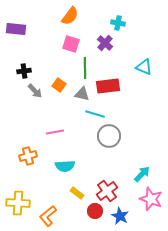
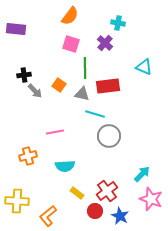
black cross: moved 4 px down
yellow cross: moved 1 px left, 2 px up
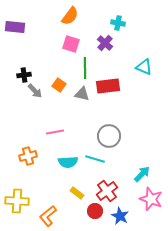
purple rectangle: moved 1 px left, 2 px up
cyan line: moved 45 px down
cyan semicircle: moved 3 px right, 4 px up
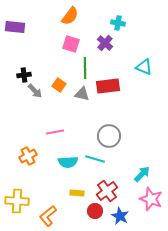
orange cross: rotated 12 degrees counterclockwise
yellow rectangle: rotated 32 degrees counterclockwise
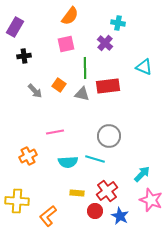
purple rectangle: rotated 66 degrees counterclockwise
pink square: moved 5 px left; rotated 30 degrees counterclockwise
black cross: moved 19 px up
pink star: moved 1 px down
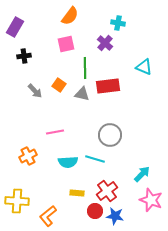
gray circle: moved 1 px right, 1 px up
blue star: moved 5 px left; rotated 18 degrees counterclockwise
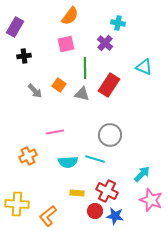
red rectangle: moved 1 px right, 1 px up; rotated 50 degrees counterclockwise
red cross: rotated 25 degrees counterclockwise
yellow cross: moved 3 px down
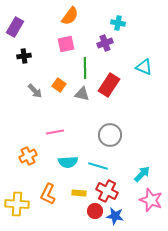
purple cross: rotated 28 degrees clockwise
cyan line: moved 3 px right, 7 px down
yellow rectangle: moved 2 px right
orange L-shape: moved 22 px up; rotated 25 degrees counterclockwise
